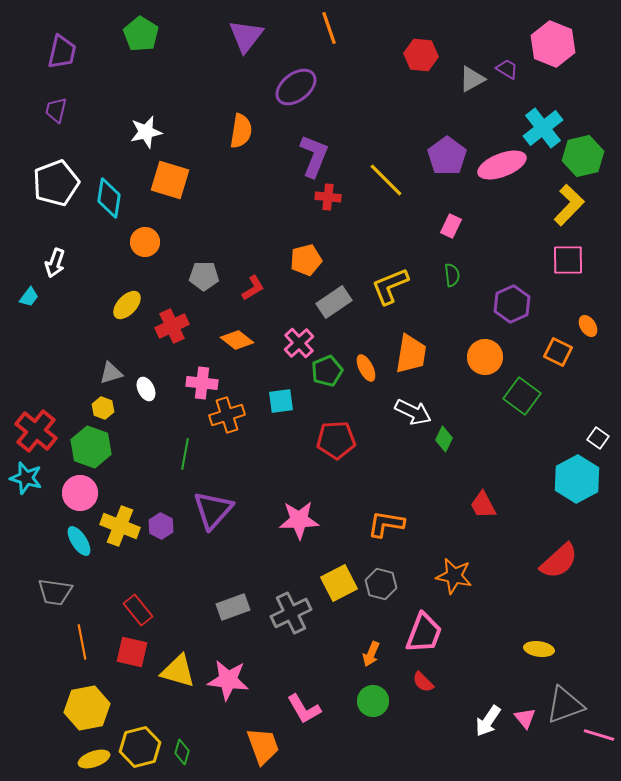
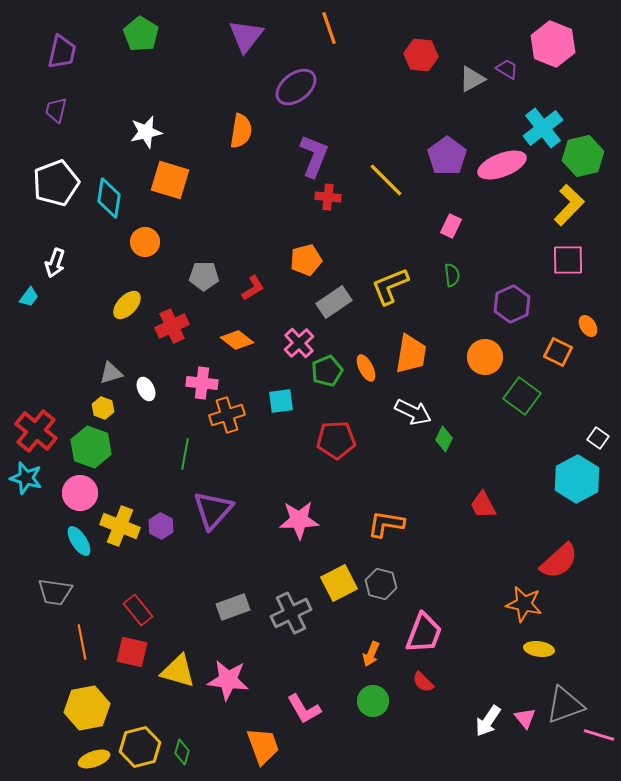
orange star at (454, 576): moved 70 px right, 28 px down
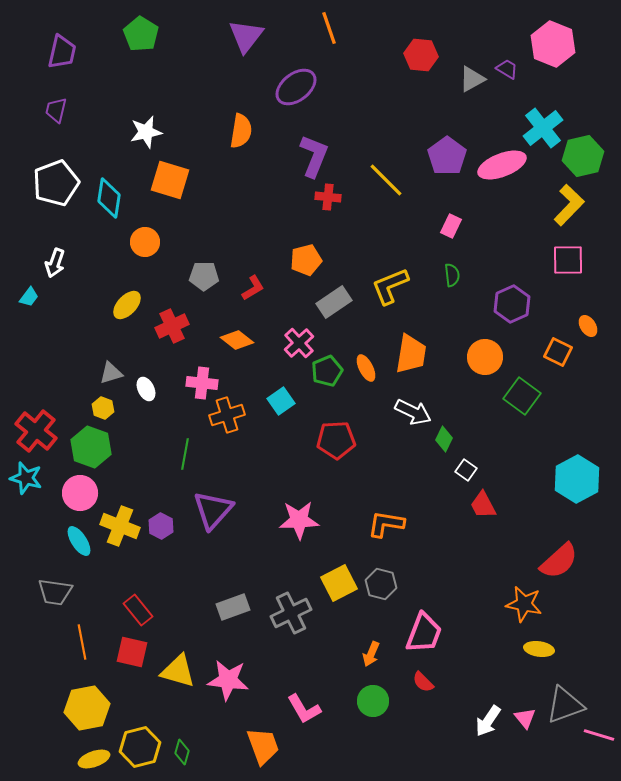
cyan square at (281, 401): rotated 28 degrees counterclockwise
white square at (598, 438): moved 132 px left, 32 px down
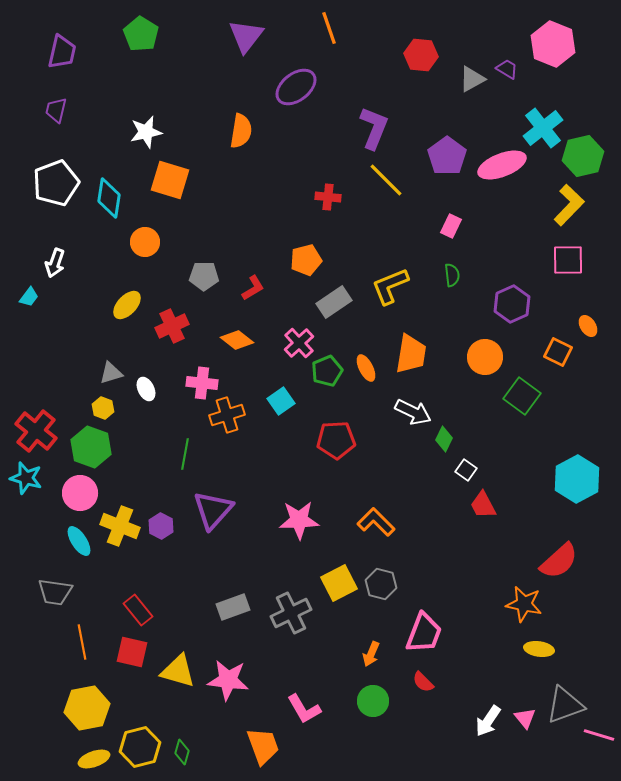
purple L-shape at (314, 156): moved 60 px right, 28 px up
orange L-shape at (386, 524): moved 10 px left, 2 px up; rotated 36 degrees clockwise
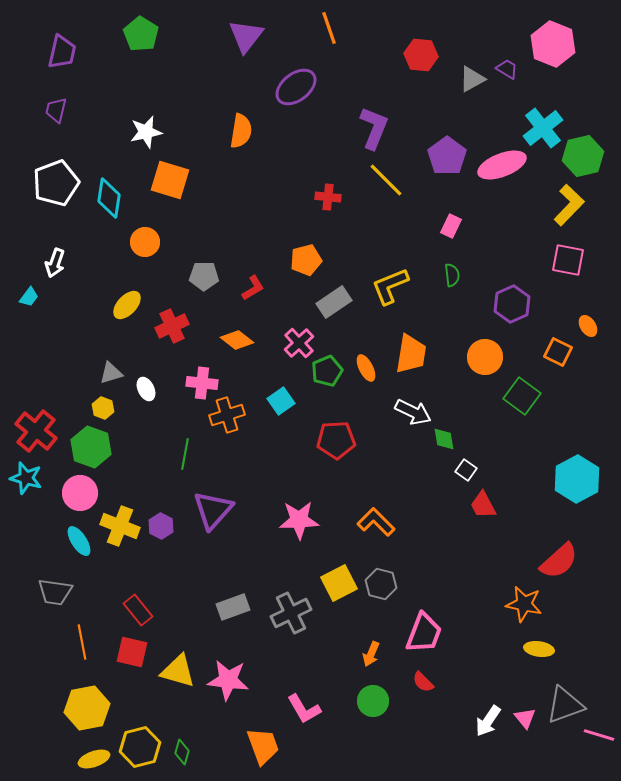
pink square at (568, 260): rotated 12 degrees clockwise
green diamond at (444, 439): rotated 35 degrees counterclockwise
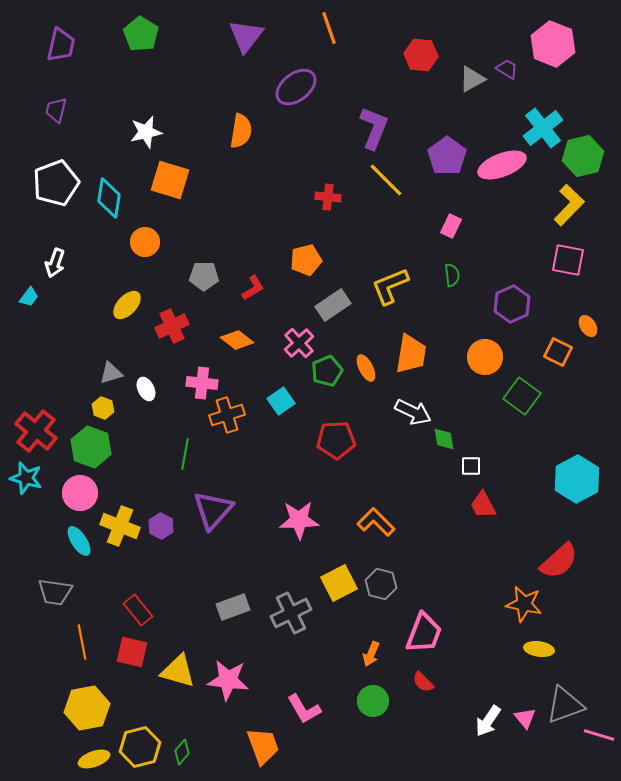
purple trapezoid at (62, 52): moved 1 px left, 7 px up
gray rectangle at (334, 302): moved 1 px left, 3 px down
white square at (466, 470): moved 5 px right, 4 px up; rotated 35 degrees counterclockwise
green diamond at (182, 752): rotated 25 degrees clockwise
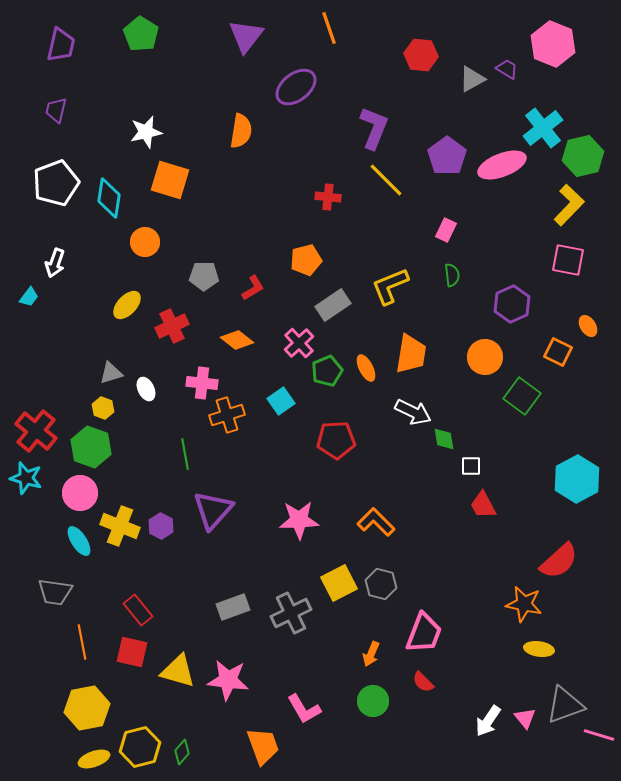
pink rectangle at (451, 226): moved 5 px left, 4 px down
green line at (185, 454): rotated 20 degrees counterclockwise
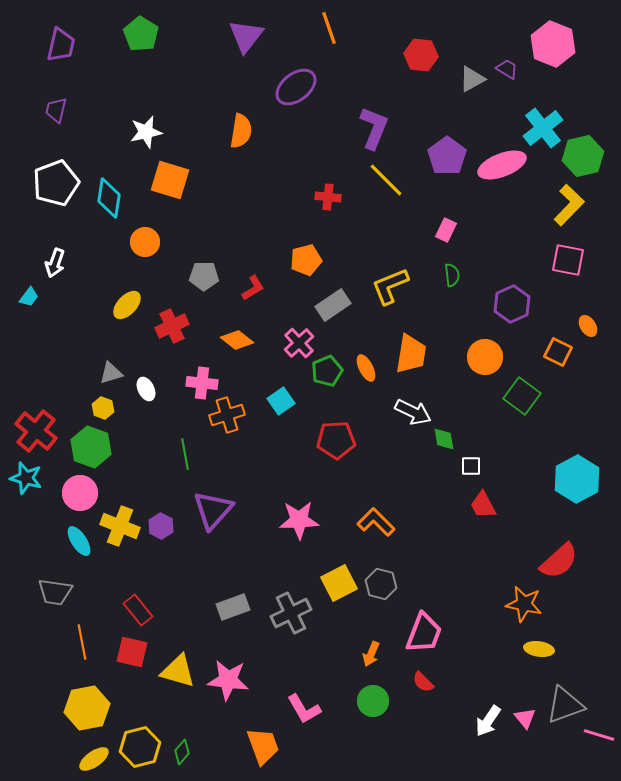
yellow ellipse at (94, 759): rotated 16 degrees counterclockwise
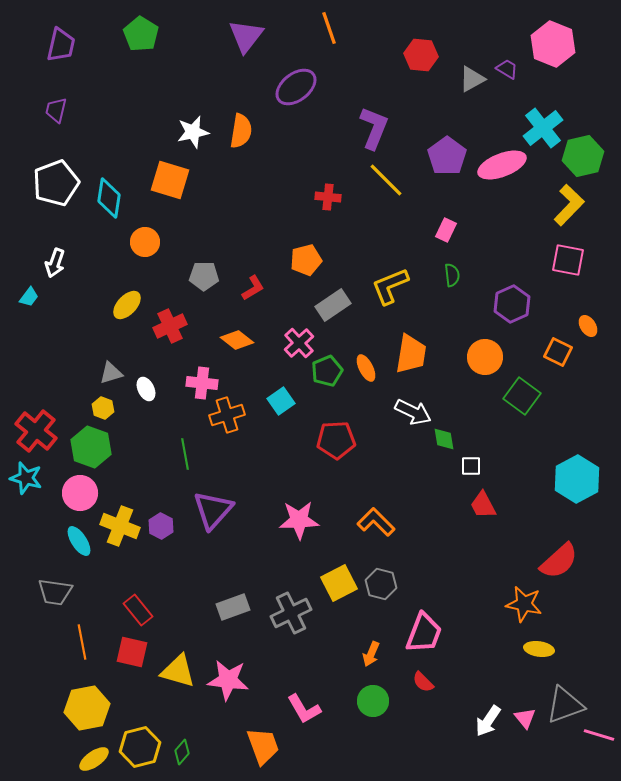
white star at (146, 132): moved 47 px right
red cross at (172, 326): moved 2 px left
